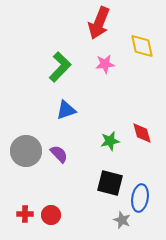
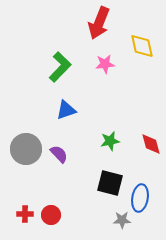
red diamond: moved 9 px right, 11 px down
gray circle: moved 2 px up
gray star: rotated 24 degrees counterclockwise
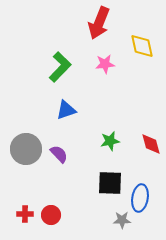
black square: rotated 12 degrees counterclockwise
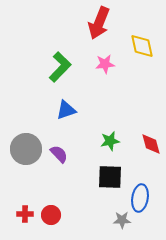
black square: moved 6 px up
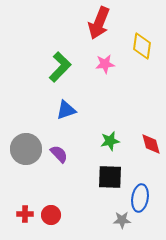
yellow diamond: rotated 20 degrees clockwise
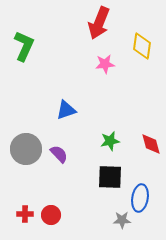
green L-shape: moved 36 px left, 21 px up; rotated 20 degrees counterclockwise
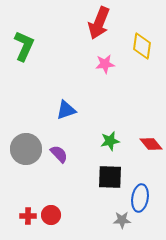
red diamond: rotated 25 degrees counterclockwise
red cross: moved 3 px right, 2 px down
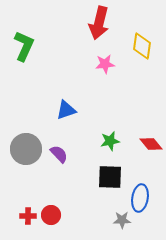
red arrow: rotated 8 degrees counterclockwise
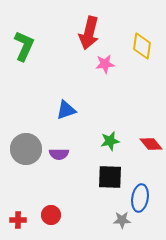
red arrow: moved 10 px left, 10 px down
purple semicircle: rotated 132 degrees clockwise
red cross: moved 10 px left, 4 px down
